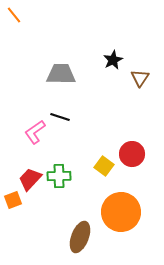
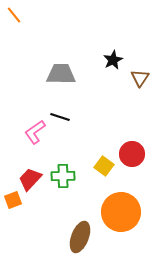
green cross: moved 4 px right
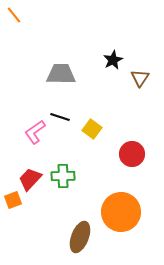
yellow square: moved 12 px left, 37 px up
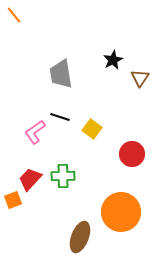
gray trapezoid: rotated 100 degrees counterclockwise
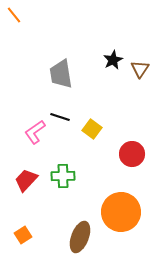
brown triangle: moved 9 px up
red trapezoid: moved 4 px left, 1 px down
orange square: moved 10 px right, 35 px down; rotated 12 degrees counterclockwise
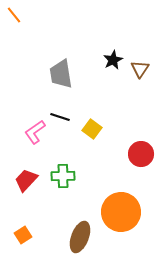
red circle: moved 9 px right
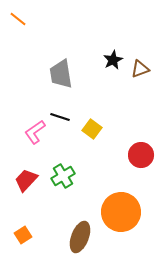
orange line: moved 4 px right, 4 px down; rotated 12 degrees counterclockwise
brown triangle: rotated 36 degrees clockwise
red circle: moved 1 px down
green cross: rotated 30 degrees counterclockwise
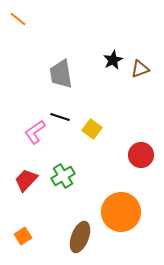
orange square: moved 1 px down
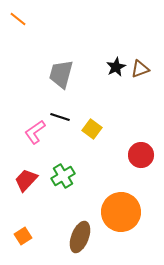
black star: moved 3 px right, 7 px down
gray trapezoid: rotated 24 degrees clockwise
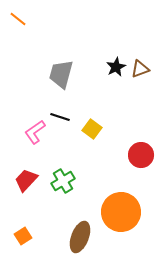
green cross: moved 5 px down
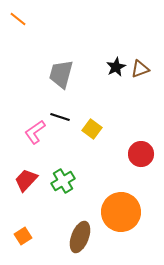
red circle: moved 1 px up
